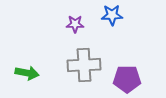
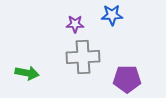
gray cross: moved 1 px left, 8 px up
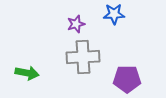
blue star: moved 2 px right, 1 px up
purple star: moved 1 px right; rotated 18 degrees counterclockwise
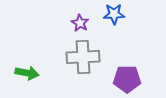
purple star: moved 4 px right, 1 px up; rotated 24 degrees counterclockwise
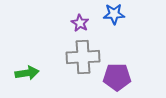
green arrow: rotated 20 degrees counterclockwise
purple pentagon: moved 10 px left, 2 px up
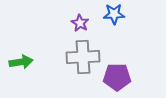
green arrow: moved 6 px left, 11 px up
